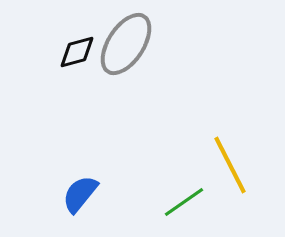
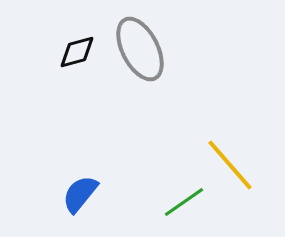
gray ellipse: moved 14 px right, 5 px down; rotated 60 degrees counterclockwise
yellow line: rotated 14 degrees counterclockwise
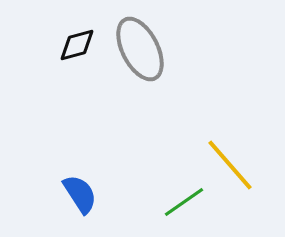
black diamond: moved 7 px up
blue semicircle: rotated 108 degrees clockwise
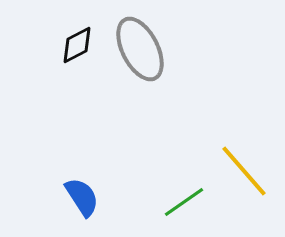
black diamond: rotated 12 degrees counterclockwise
yellow line: moved 14 px right, 6 px down
blue semicircle: moved 2 px right, 3 px down
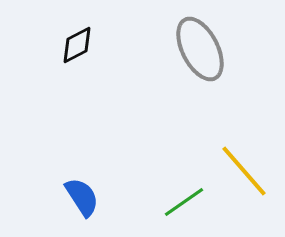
gray ellipse: moved 60 px right
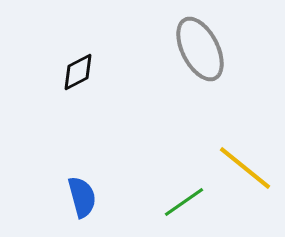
black diamond: moved 1 px right, 27 px down
yellow line: moved 1 px right, 3 px up; rotated 10 degrees counterclockwise
blue semicircle: rotated 18 degrees clockwise
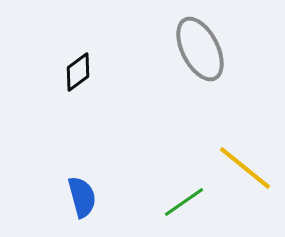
black diamond: rotated 9 degrees counterclockwise
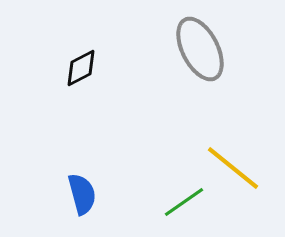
black diamond: moved 3 px right, 4 px up; rotated 9 degrees clockwise
yellow line: moved 12 px left
blue semicircle: moved 3 px up
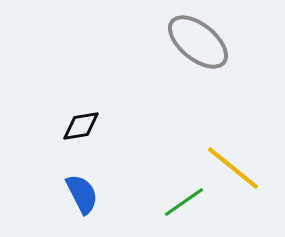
gray ellipse: moved 2 px left, 7 px up; rotated 24 degrees counterclockwise
black diamond: moved 58 px down; rotated 18 degrees clockwise
blue semicircle: rotated 12 degrees counterclockwise
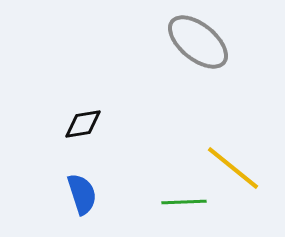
black diamond: moved 2 px right, 2 px up
blue semicircle: rotated 9 degrees clockwise
green line: rotated 33 degrees clockwise
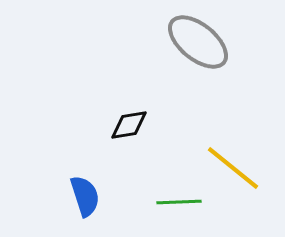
black diamond: moved 46 px right, 1 px down
blue semicircle: moved 3 px right, 2 px down
green line: moved 5 px left
